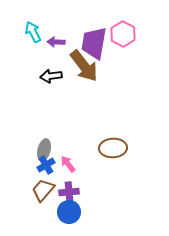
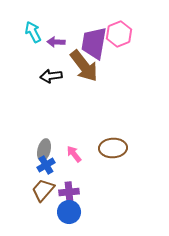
pink hexagon: moved 4 px left; rotated 10 degrees clockwise
pink arrow: moved 6 px right, 10 px up
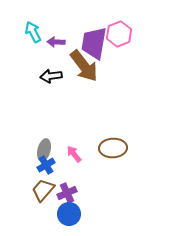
purple cross: moved 2 px left, 1 px down; rotated 18 degrees counterclockwise
blue circle: moved 2 px down
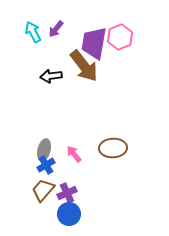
pink hexagon: moved 1 px right, 3 px down
purple arrow: moved 13 px up; rotated 54 degrees counterclockwise
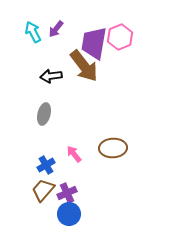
gray ellipse: moved 36 px up
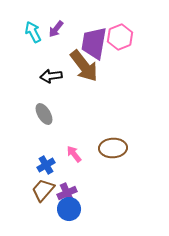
gray ellipse: rotated 45 degrees counterclockwise
blue circle: moved 5 px up
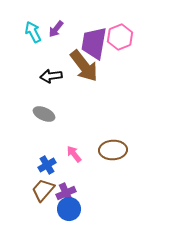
gray ellipse: rotated 35 degrees counterclockwise
brown ellipse: moved 2 px down
blue cross: moved 1 px right
purple cross: moved 1 px left
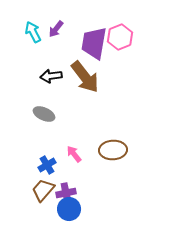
brown arrow: moved 1 px right, 11 px down
purple cross: rotated 12 degrees clockwise
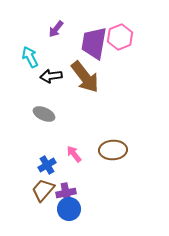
cyan arrow: moved 3 px left, 25 px down
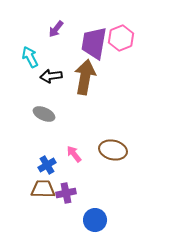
pink hexagon: moved 1 px right, 1 px down
brown arrow: rotated 132 degrees counterclockwise
brown ellipse: rotated 16 degrees clockwise
brown trapezoid: moved 1 px up; rotated 50 degrees clockwise
blue circle: moved 26 px right, 11 px down
